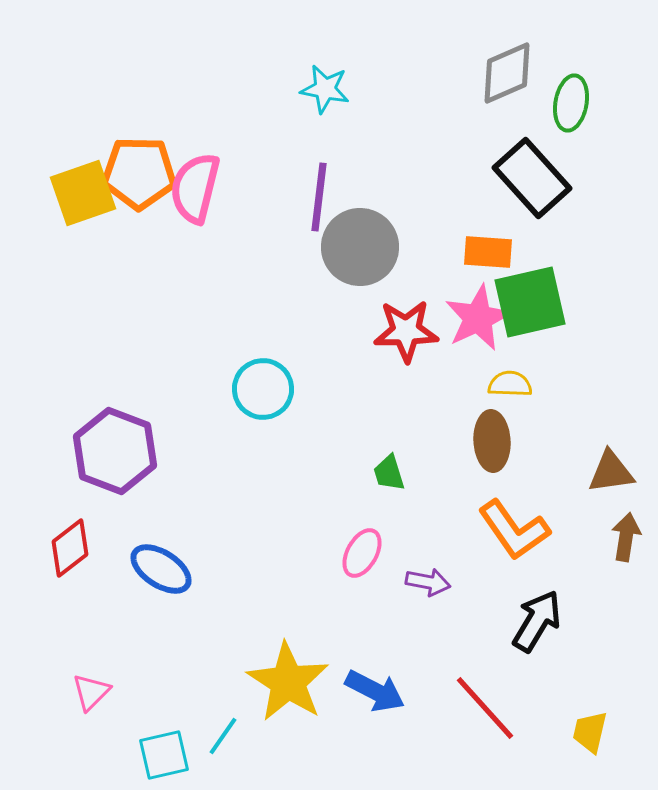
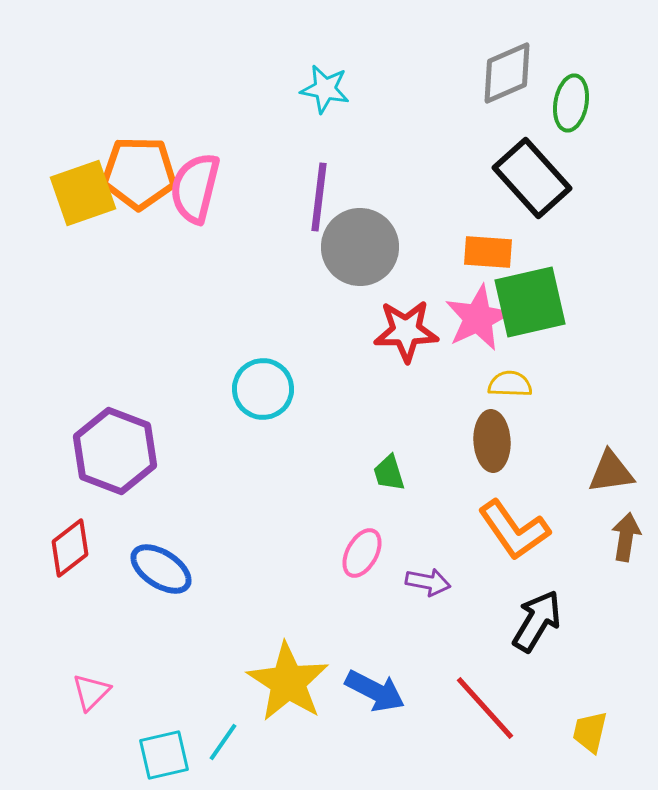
cyan line: moved 6 px down
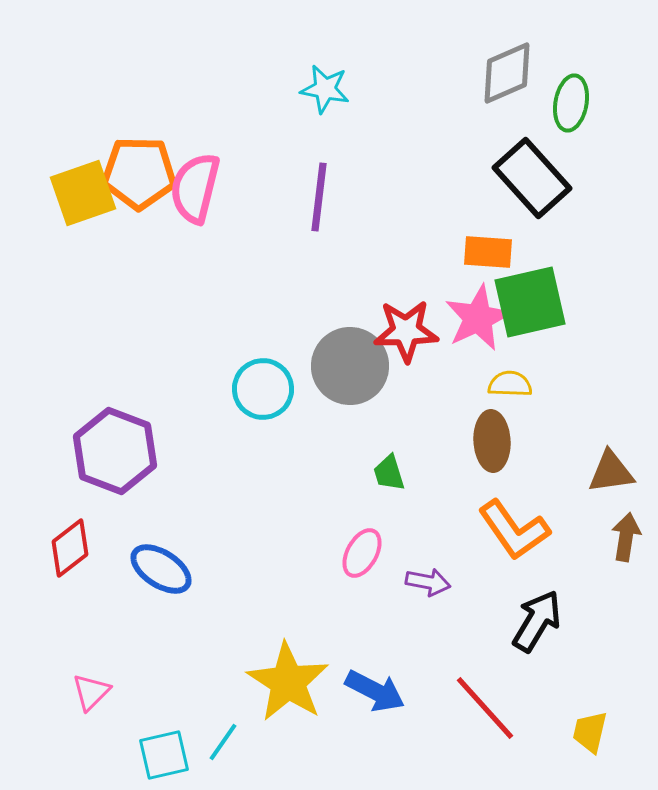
gray circle: moved 10 px left, 119 px down
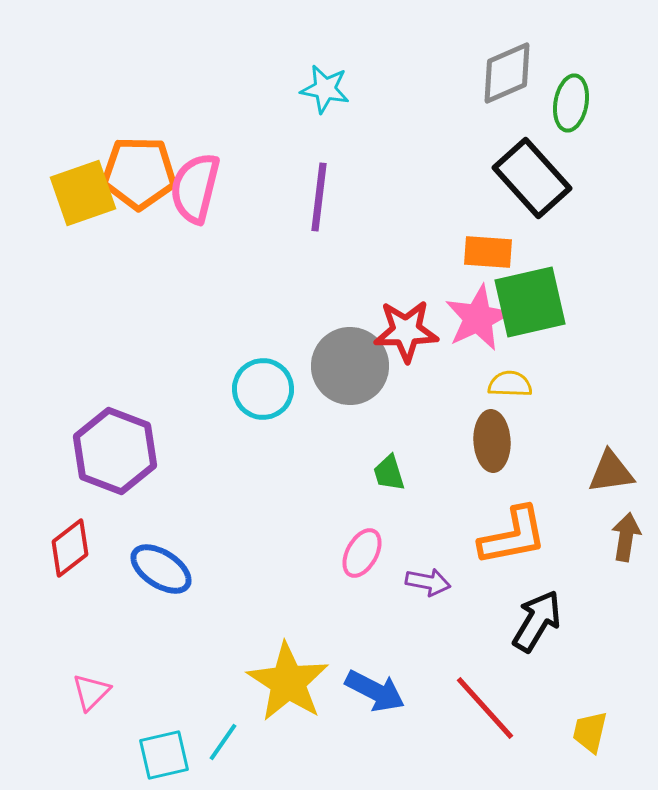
orange L-shape: moved 1 px left, 6 px down; rotated 66 degrees counterclockwise
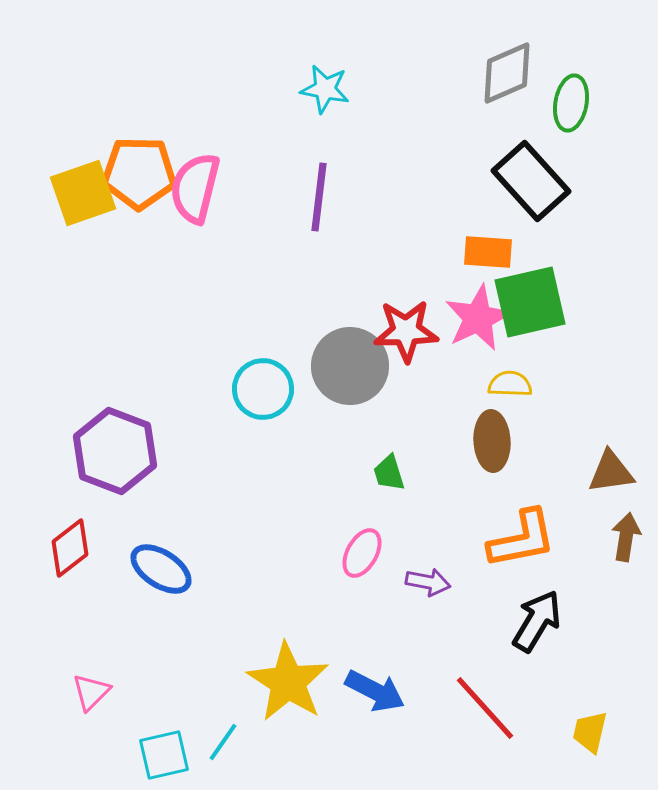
black rectangle: moved 1 px left, 3 px down
orange L-shape: moved 9 px right, 3 px down
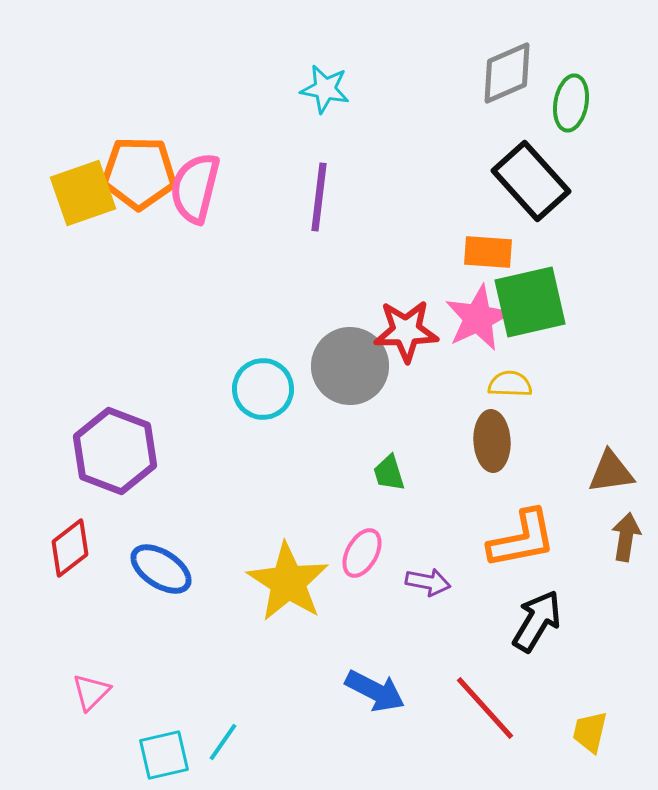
yellow star: moved 100 px up
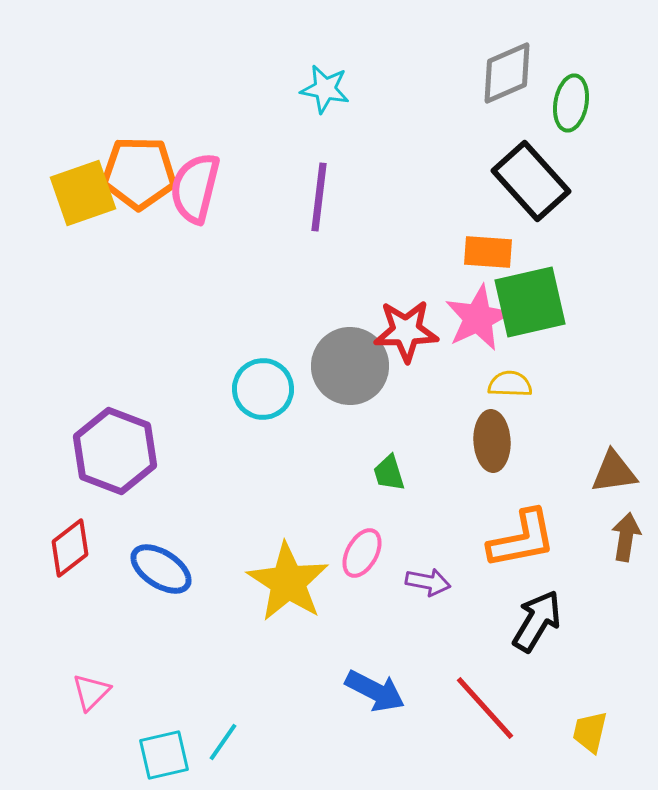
brown triangle: moved 3 px right
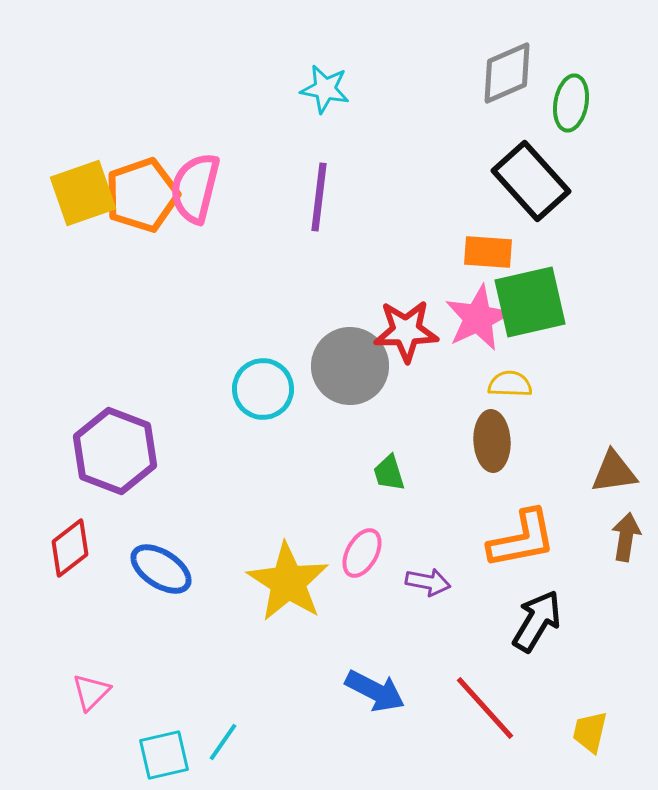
orange pentagon: moved 3 px right, 22 px down; rotated 20 degrees counterclockwise
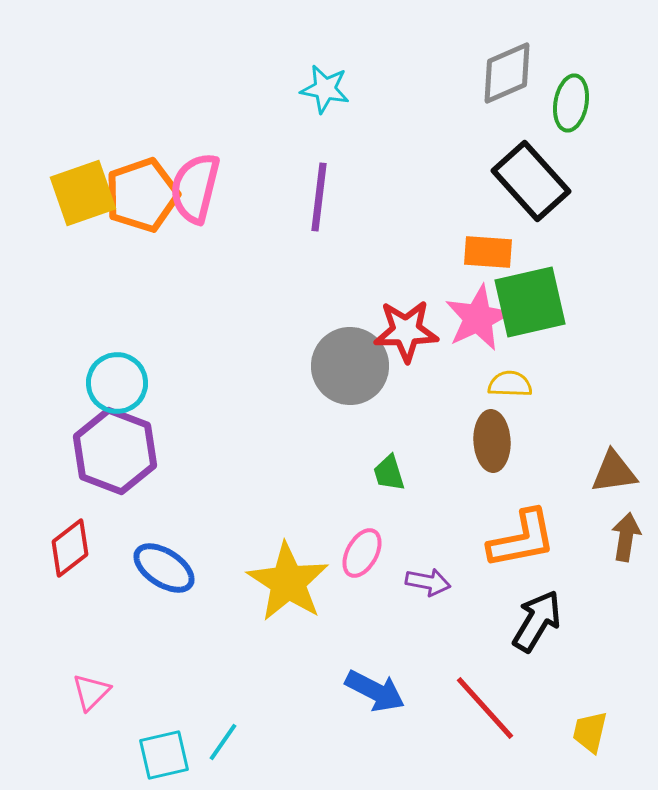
cyan circle: moved 146 px left, 6 px up
blue ellipse: moved 3 px right, 1 px up
